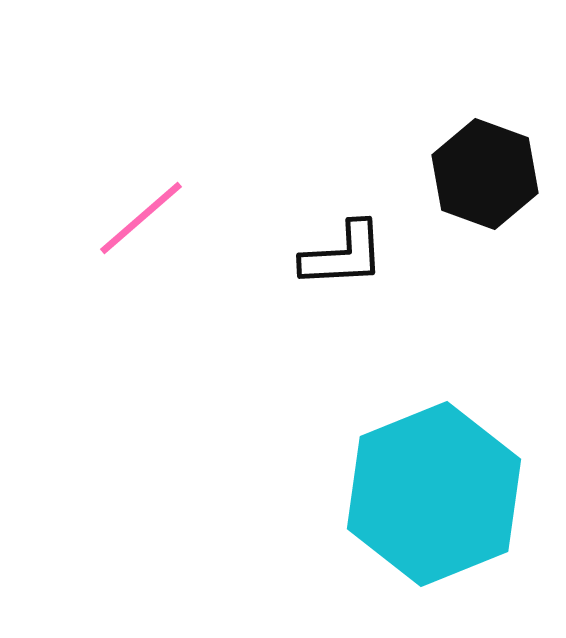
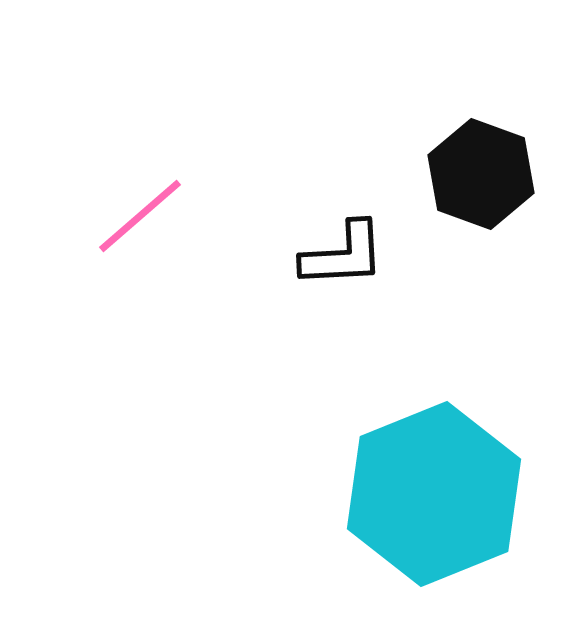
black hexagon: moved 4 px left
pink line: moved 1 px left, 2 px up
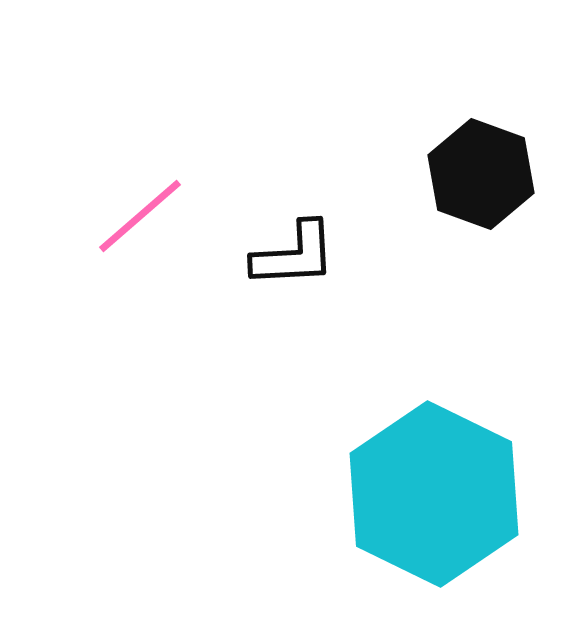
black L-shape: moved 49 px left
cyan hexagon: rotated 12 degrees counterclockwise
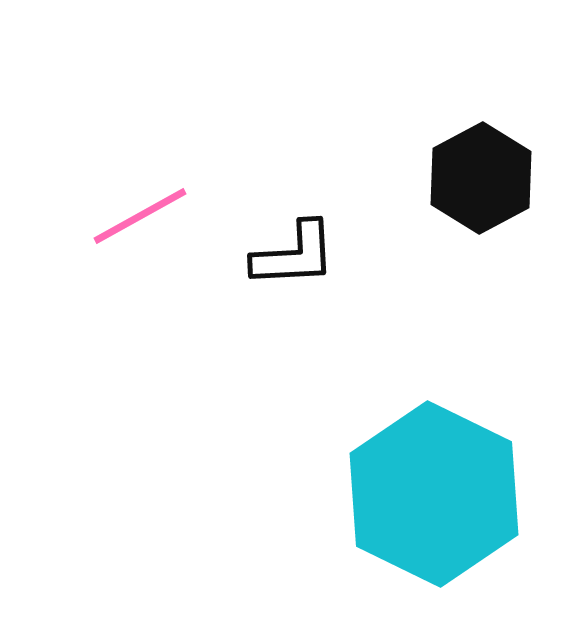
black hexagon: moved 4 px down; rotated 12 degrees clockwise
pink line: rotated 12 degrees clockwise
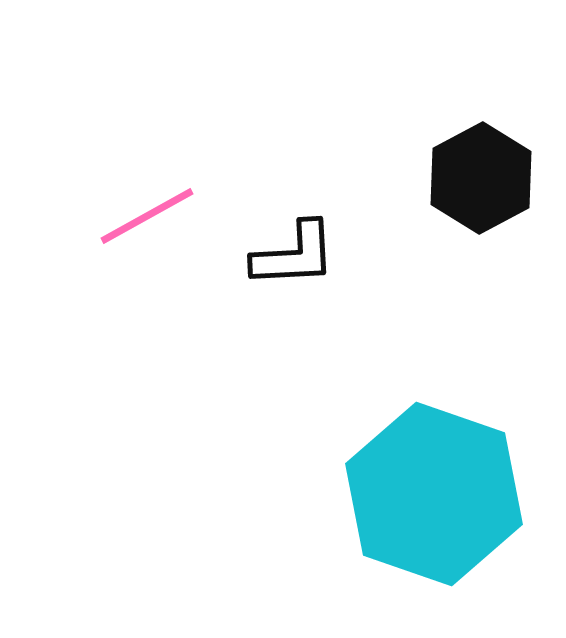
pink line: moved 7 px right
cyan hexagon: rotated 7 degrees counterclockwise
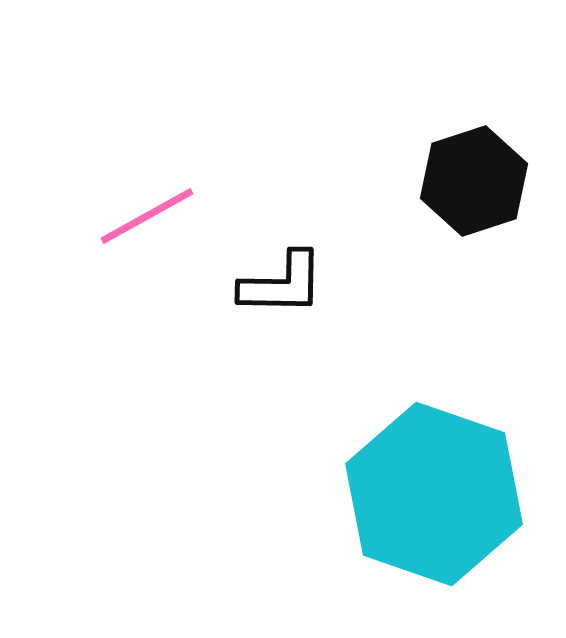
black hexagon: moved 7 px left, 3 px down; rotated 10 degrees clockwise
black L-shape: moved 12 px left, 29 px down; rotated 4 degrees clockwise
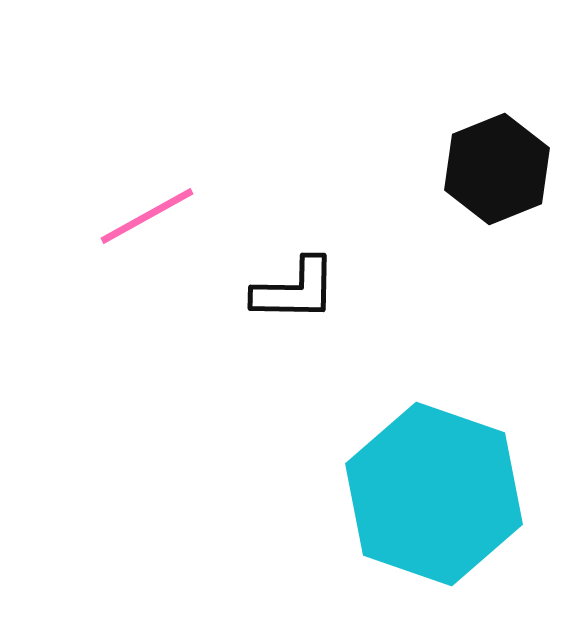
black hexagon: moved 23 px right, 12 px up; rotated 4 degrees counterclockwise
black L-shape: moved 13 px right, 6 px down
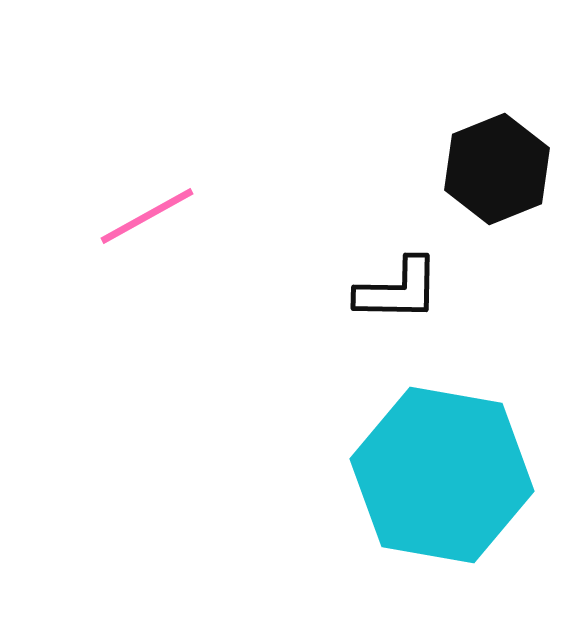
black L-shape: moved 103 px right
cyan hexagon: moved 8 px right, 19 px up; rotated 9 degrees counterclockwise
